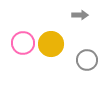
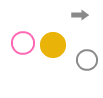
yellow circle: moved 2 px right, 1 px down
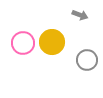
gray arrow: rotated 21 degrees clockwise
yellow circle: moved 1 px left, 3 px up
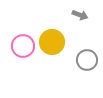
pink circle: moved 3 px down
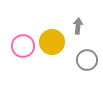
gray arrow: moved 2 px left, 11 px down; rotated 105 degrees counterclockwise
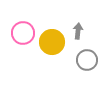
gray arrow: moved 5 px down
pink circle: moved 13 px up
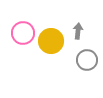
yellow circle: moved 1 px left, 1 px up
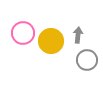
gray arrow: moved 4 px down
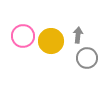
pink circle: moved 3 px down
gray circle: moved 2 px up
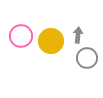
pink circle: moved 2 px left
